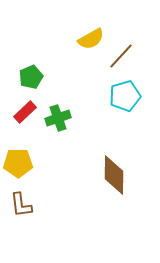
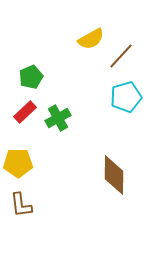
cyan pentagon: moved 1 px right, 1 px down
green cross: rotated 10 degrees counterclockwise
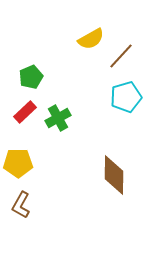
brown L-shape: rotated 36 degrees clockwise
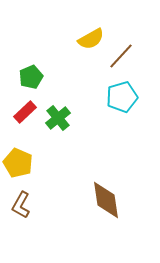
cyan pentagon: moved 4 px left
green cross: rotated 10 degrees counterclockwise
yellow pentagon: rotated 24 degrees clockwise
brown diamond: moved 8 px left, 25 px down; rotated 9 degrees counterclockwise
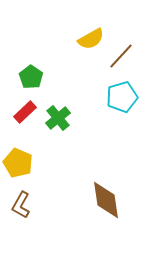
green pentagon: rotated 15 degrees counterclockwise
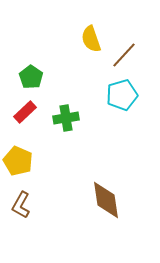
yellow semicircle: rotated 100 degrees clockwise
brown line: moved 3 px right, 1 px up
cyan pentagon: moved 2 px up
green cross: moved 8 px right; rotated 30 degrees clockwise
yellow pentagon: moved 2 px up
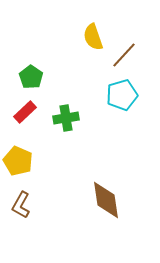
yellow semicircle: moved 2 px right, 2 px up
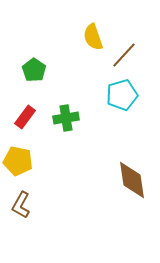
green pentagon: moved 3 px right, 7 px up
red rectangle: moved 5 px down; rotated 10 degrees counterclockwise
yellow pentagon: rotated 12 degrees counterclockwise
brown diamond: moved 26 px right, 20 px up
